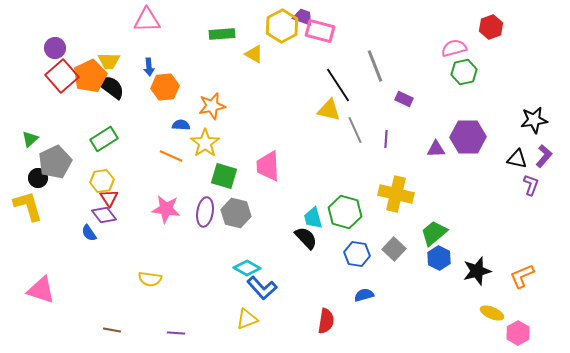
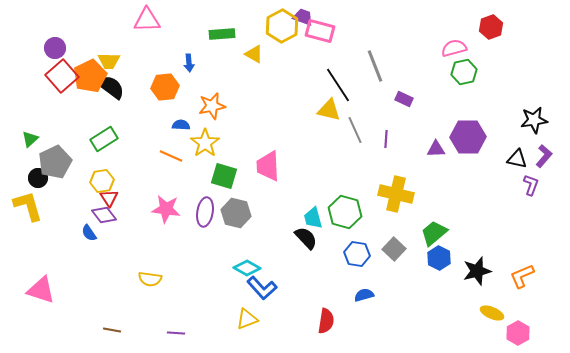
blue arrow at (149, 67): moved 40 px right, 4 px up
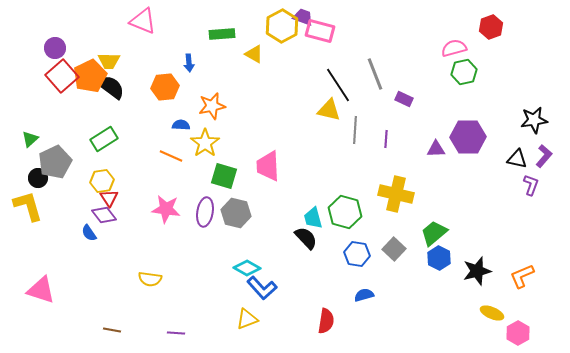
pink triangle at (147, 20): moved 4 px left, 1 px down; rotated 24 degrees clockwise
gray line at (375, 66): moved 8 px down
gray line at (355, 130): rotated 28 degrees clockwise
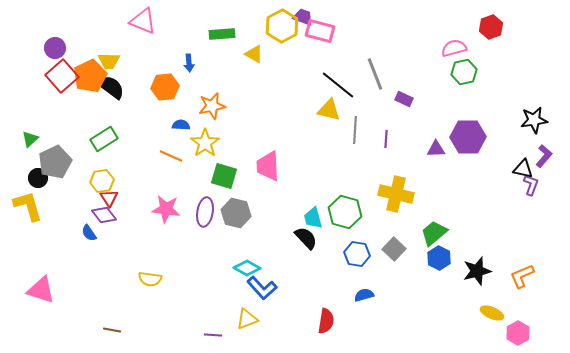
black line at (338, 85): rotated 18 degrees counterclockwise
black triangle at (517, 159): moved 6 px right, 10 px down
purple line at (176, 333): moved 37 px right, 2 px down
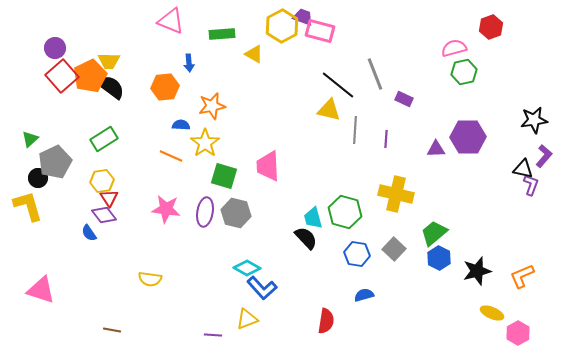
pink triangle at (143, 21): moved 28 px right
